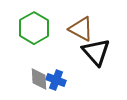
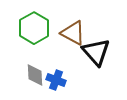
brown triangle: moved 8 px left, 4 px down
gray diamond: moved 4 px left, 4 px up
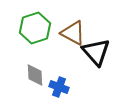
green hexagon: moved 1 px right; rotated 12 degrees clockwise
blue cross: moved 3 px right, 7 px down
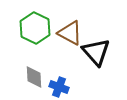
green hexagon: rotated 16 degrees counterclockwise
brown triangle: moved 3 px left
gray diamond: moved 1 px left, 2 px down
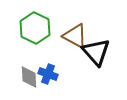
brown triangle: moved 5 px right, 3 px down
gray diamond: moved 5 px left
blue cross: moved 11 px left, 13 px up
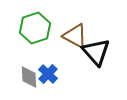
green hexagon: rotated 16 degrees clockwise
blue cross: rotated 24 degrees clockwise
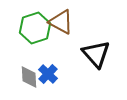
brown triangle: moved 14 px left, 14 px up
black triangle: moved 2 px down
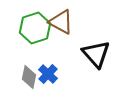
gray diamond: rotated 15 degrees clockwise
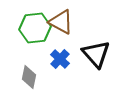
green hexagon: rotated 12 degrees clockwise
blue cross: moved 12 px right, 15 px up
